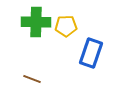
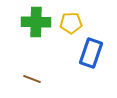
yellow pentagon: moved 5 px right, 3 px up
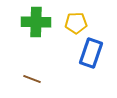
yellow pentagon: moved 5 px right
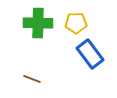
green cross: moved 2 px right, 1 px down
blue rectangle: moved 1 px left, 1 px down; rotated 56 degrees counterclockwise
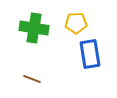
green cross: moved 4 px left, 5 px down; rotated 8 degrees clockwise
blue rectangle: rotated 28 degrees clockwise
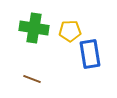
yellow pentagon: moved 6 px left, 8 px down
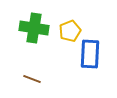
yellow pentagon: rotated 20 degrees counterclockwise
blue rectangle: rotated 12 degrees clockwise
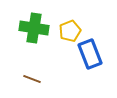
blue rectangle: rotated 24 degrees counterclockwise
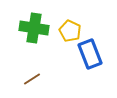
yellow pentagon: rotated 25 degrees counterclockwise
brown line: rotated 54 degrees counterclockwise
